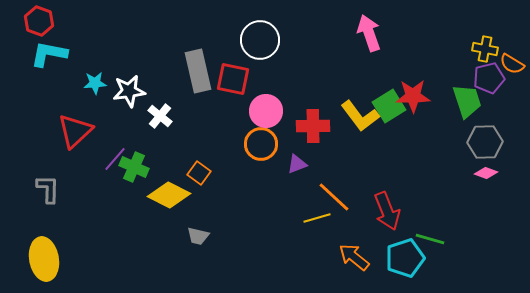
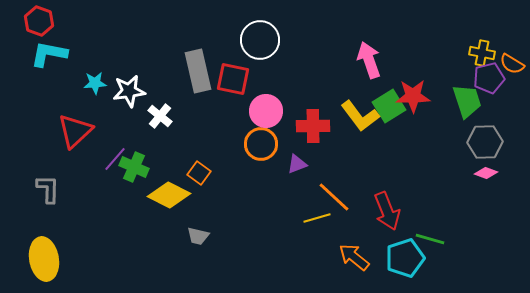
pink arrow: moved 27 px down
yellow cross: moved 3 px left, 4 px down
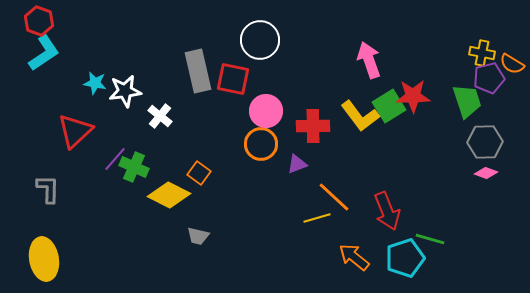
cyan L-shape: moved 5 px left, 1 px up; rotated 135 degrees clockwise
cyan star: rotated 15 degrees clockwise
white star: moved 4 px left
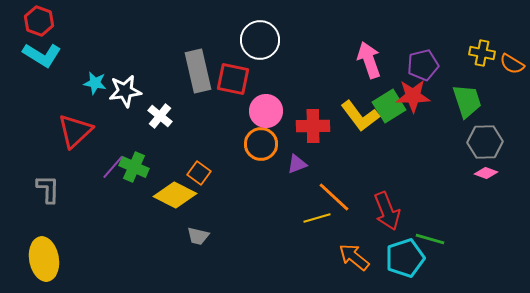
cyan L-shape: moved 2 px left, 2 px down; rotated 66 degrees clockwise
purple pentagon: moved 66 px left, 13 px up
purple line: moved 2 px left, 8 px down
yellow diamond: moved 6 px right
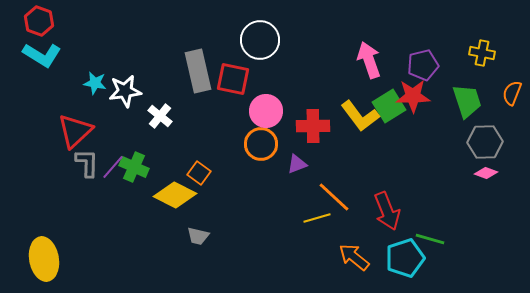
orange semicircle: moved 29 px down; rotated 80 degrees clockwise
gray L-shape: moved 39 px right, 26 px up
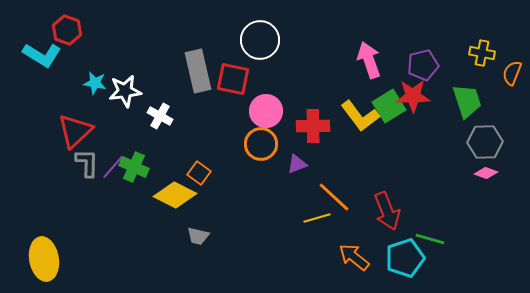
red hexagon: moved 28 px right, 9 px down
orange semicircle: moved 20 px up
white cross: rotated 10 degrees counterclockwise
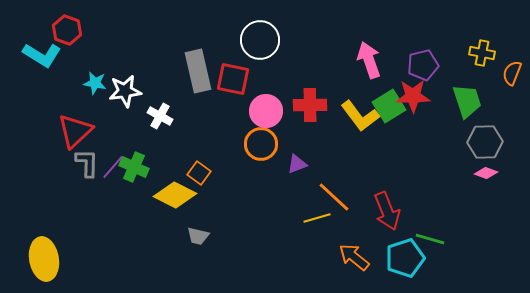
red cross: moved 3 px left, 21 px up
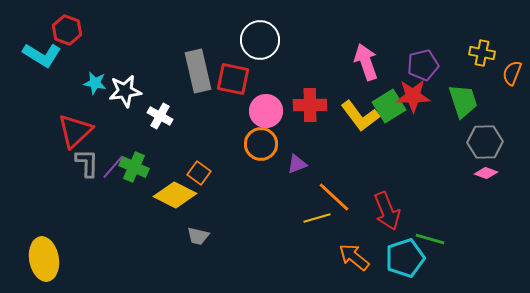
pink arrow: moved 3 px left, 2 px down
green trapezoid: moved 4 px left
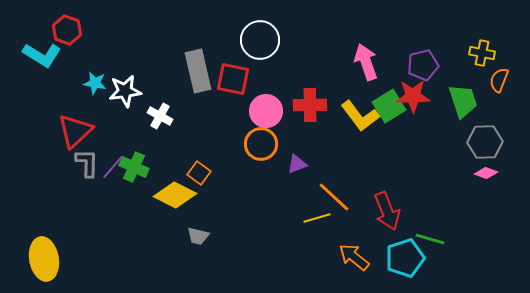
orange semicircle: moved 13 px left, 7 px down
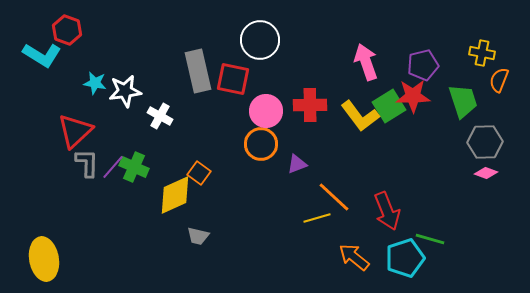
yellow diamond: rotated 51 degrees counterclockwise
